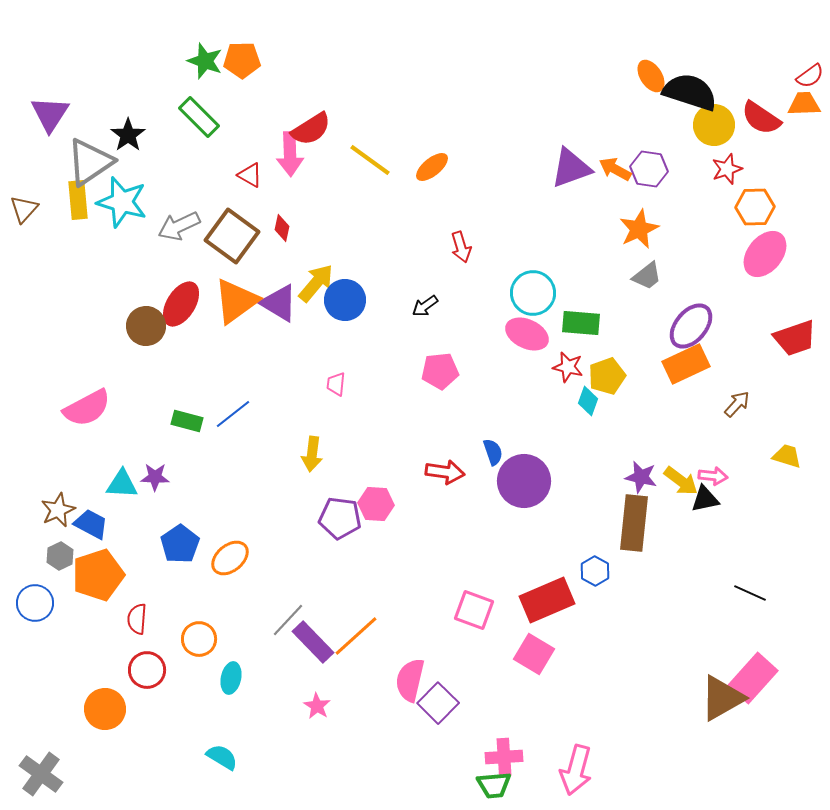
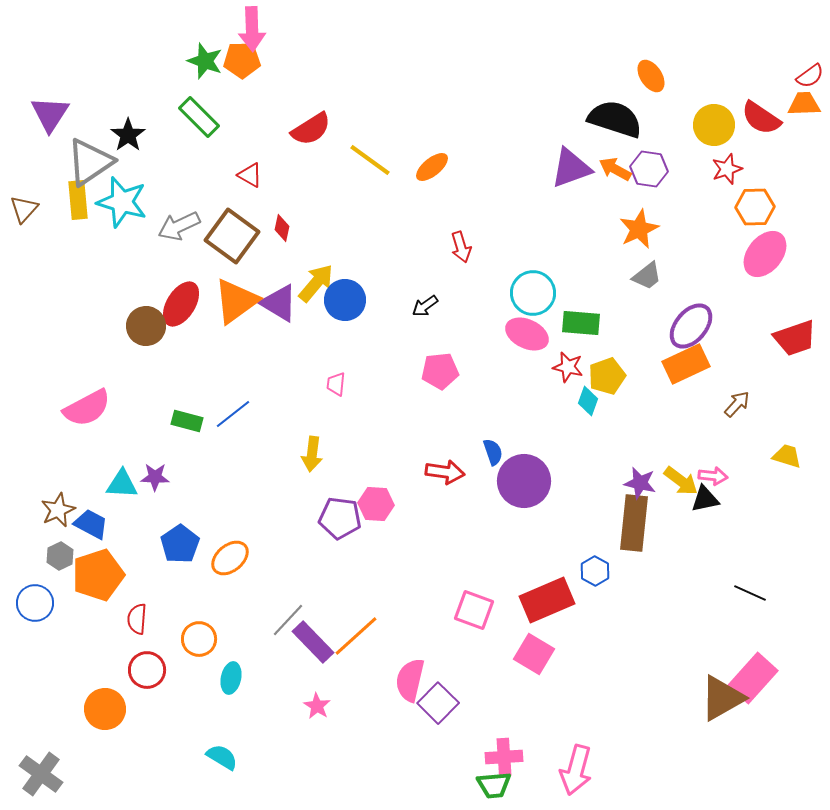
black semicircle at (690, 92): moved 75 px left, 27 px down
pink arrow at (290, 154): moved 38 px left, 125 px up
purple star at (641, 477): moved 1 px left, 6 px down
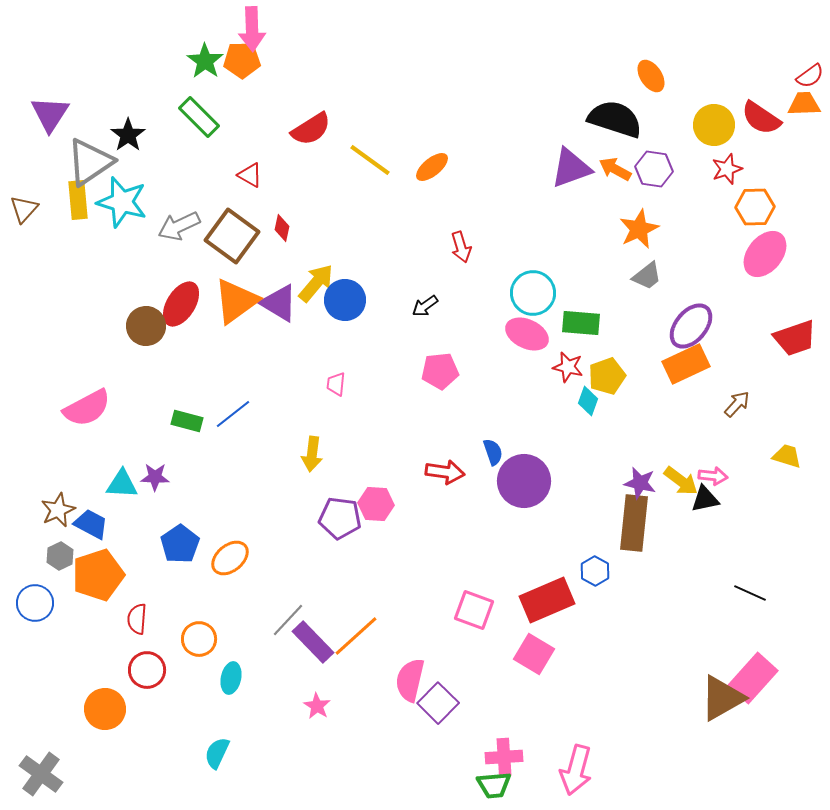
green star at (205, 61): rotated 15 degrees clockwise
purple hexagon at (649, 169): moved 5 px right
cyan semicircle at (222, 757): moved 5 px left, 4 px up; rotated 96 degrees counterclockwise
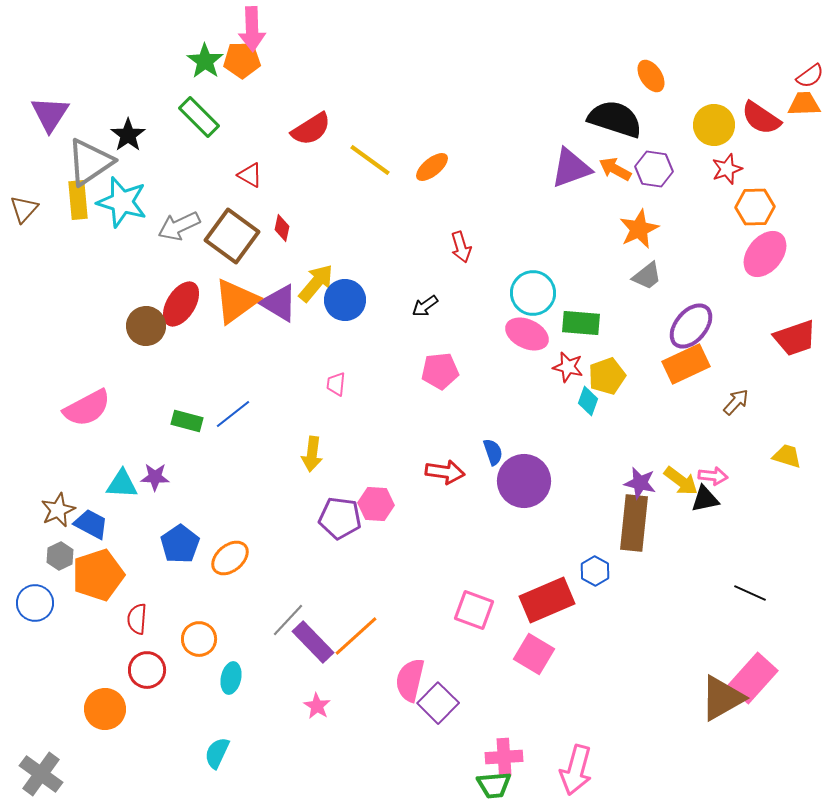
brown arrow at (737, 404): moved 1 px left, 2 px up
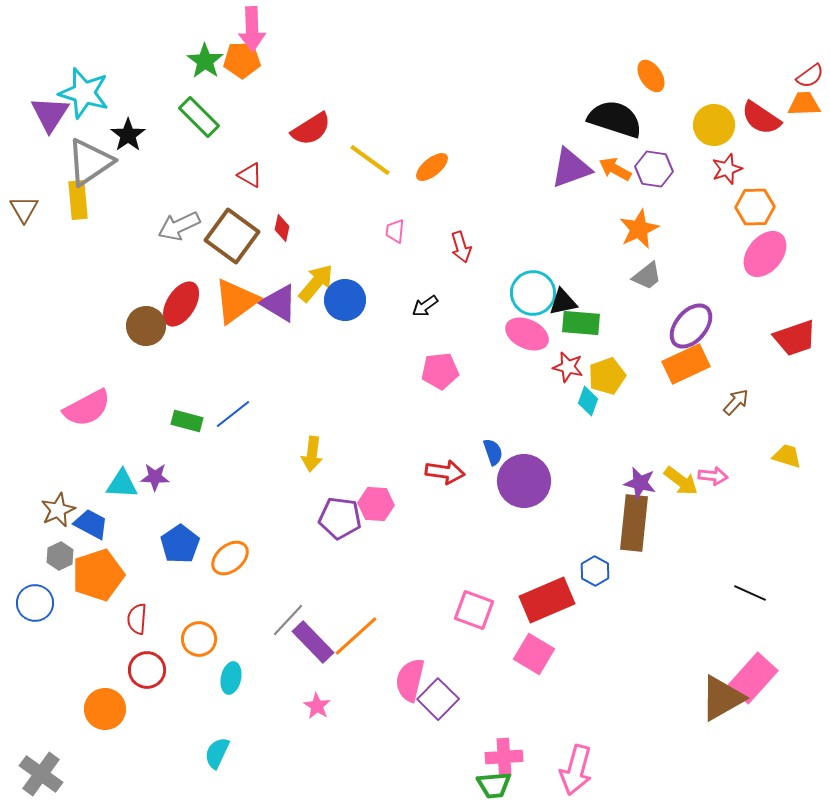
cyan star at (122, 202): moved 38 px left, 109 px up
brown triangle at (24, 209): rotated 12 degrees counterclockwise
pink trapezoid at (336, 384): moved 59 px right, 153 px up
black triangle at (705, 499): moved 142 px left, 197 px up
purple square at (438, 703): moved 4 px up
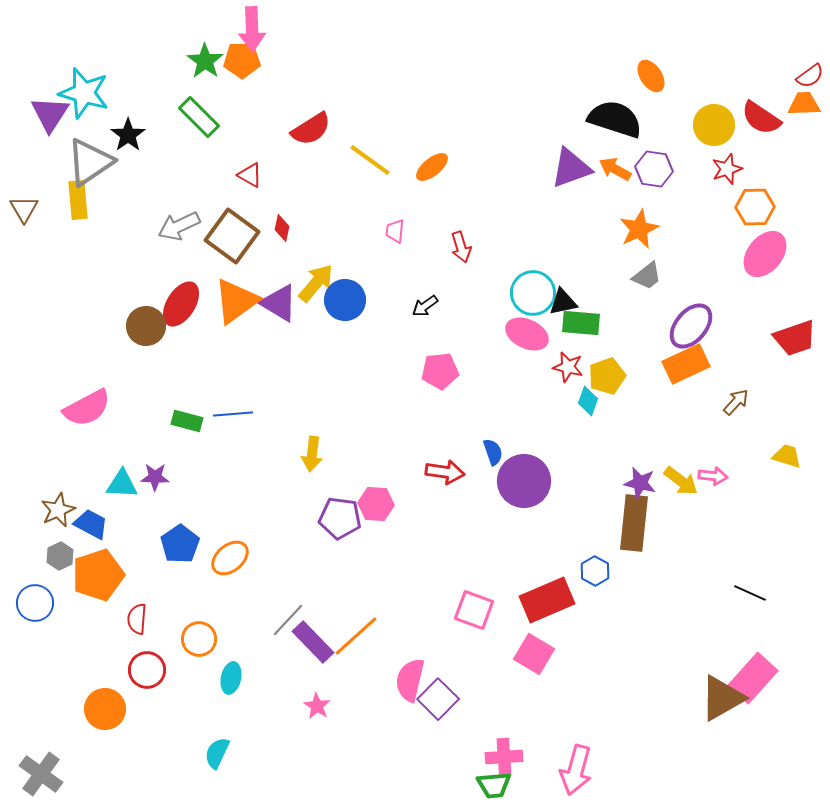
blue line at (233, 414): rotated 33 degrees clockwise
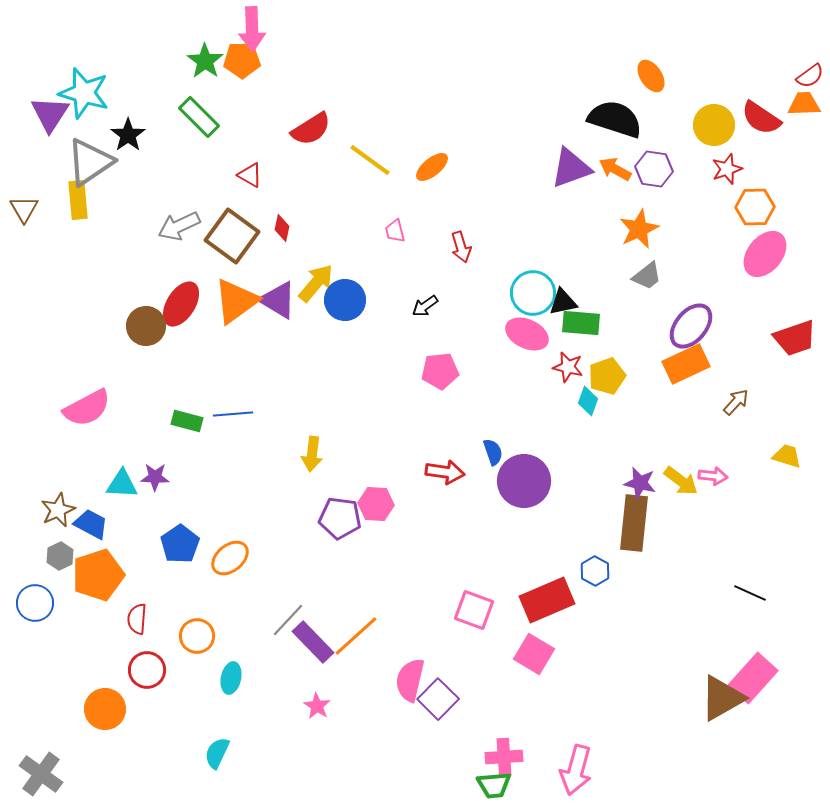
pink trapezoid at (395, 231): rotated 20 degrees counterclockwise
purple triangle at (279, 303): moved 1 px left, 3 px up
orange circle at (199, 639): moved 2 px left, 3 px up
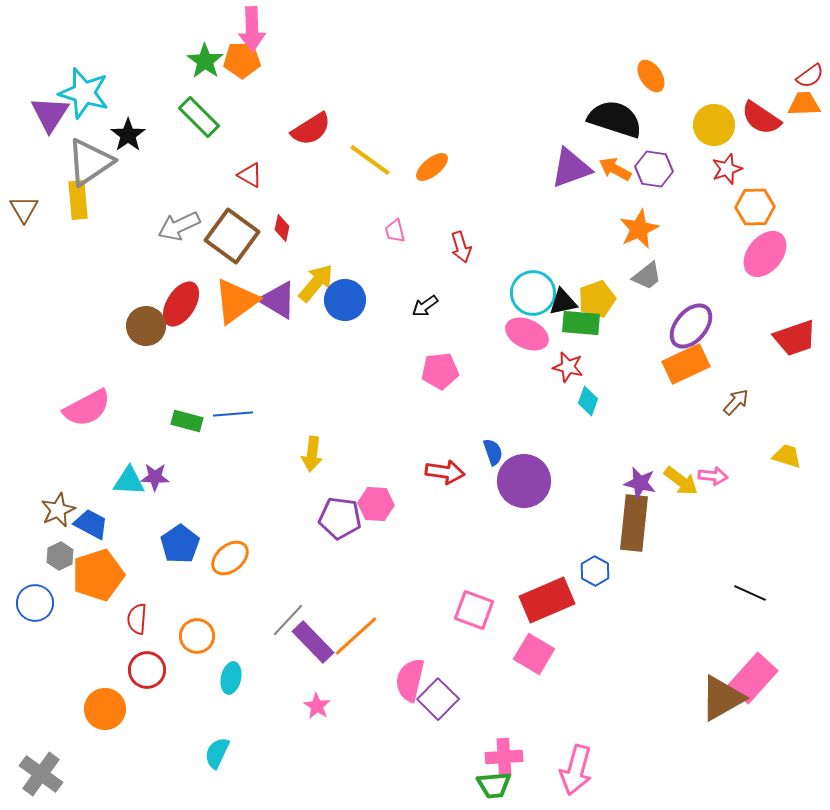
yellow pentagon at (607, 376): moved 10 px left, 77 px up
cyan triangle at (122, 484): moved 7 px right, 3 px up
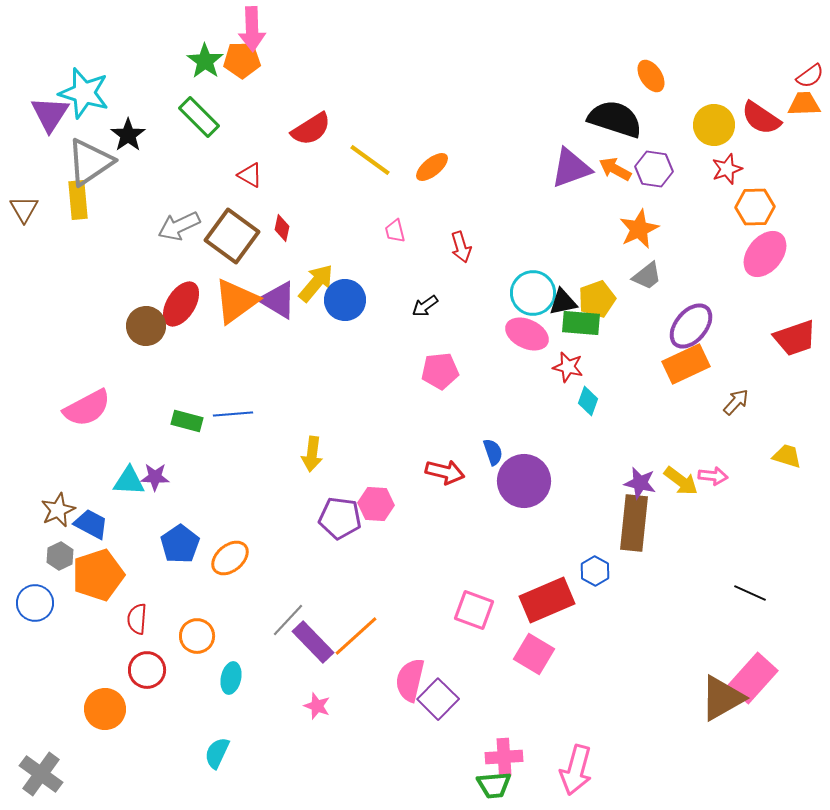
red arrow at (445, 472): rotated 6 degrees clockwise
pink star at (317, 706): rotated 12 degrees counterclockwise
